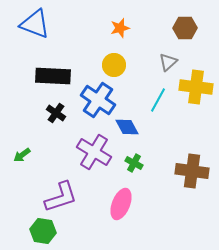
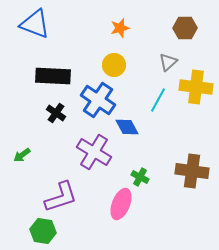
green cross: moved 6 px right, 14 px down
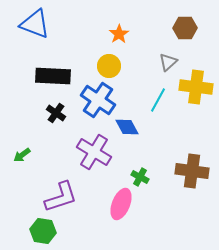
orange star: moved 1 px left, 6 px down; rotated 18 degrees counterclockwise
yellow circle: moved 5 px left, 1 px down
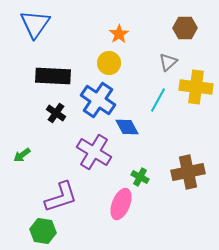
blue triangle: rotated 44 degrees clockwise
yellow circle: moved 3 px up
brown cross: moved 4 px left, 1 px down; rotated 20 degrees counterclockwise
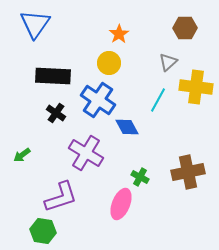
purple cross: moved 8 px left, 1 px down
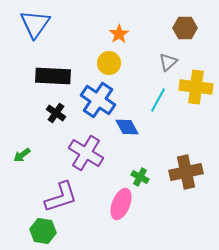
brown cross: moved 2 px left
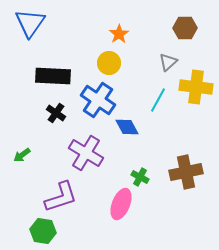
blue triangle: moved 5 px left, 1 px up
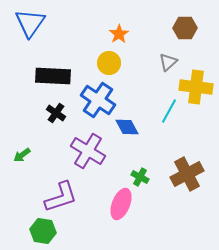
cyan line: moved 11 px right, 11 px down
purple cross: moved 2 px right, 2 px up
brown cross: moved 1 px right, 2 px down; rotated 16 degrees counterclockwise
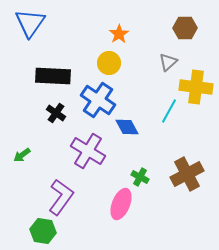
purple L-shape: rotated 36 degrees counterclockwise
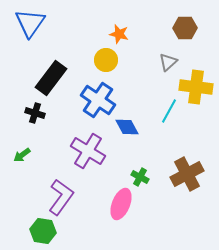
orange star: rotated 24 degrees counterclockwise
yellow circle: moved 3 px left, 3 px up
black rectangle: moved 2 px left, 2 px down; rotated 56 degrees counterclockwise
black cross: moved 21 px left; rotated 18 degrees counterclockwise
